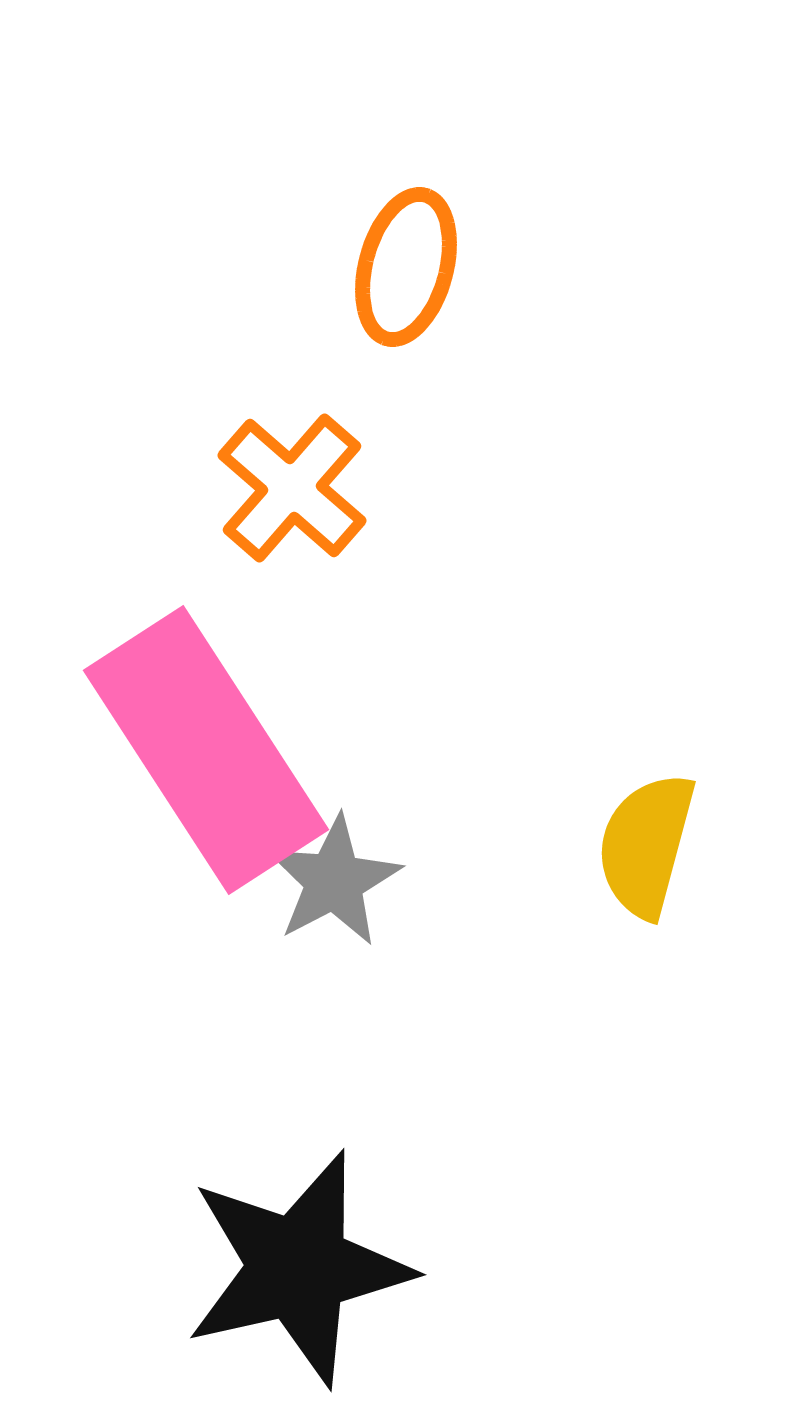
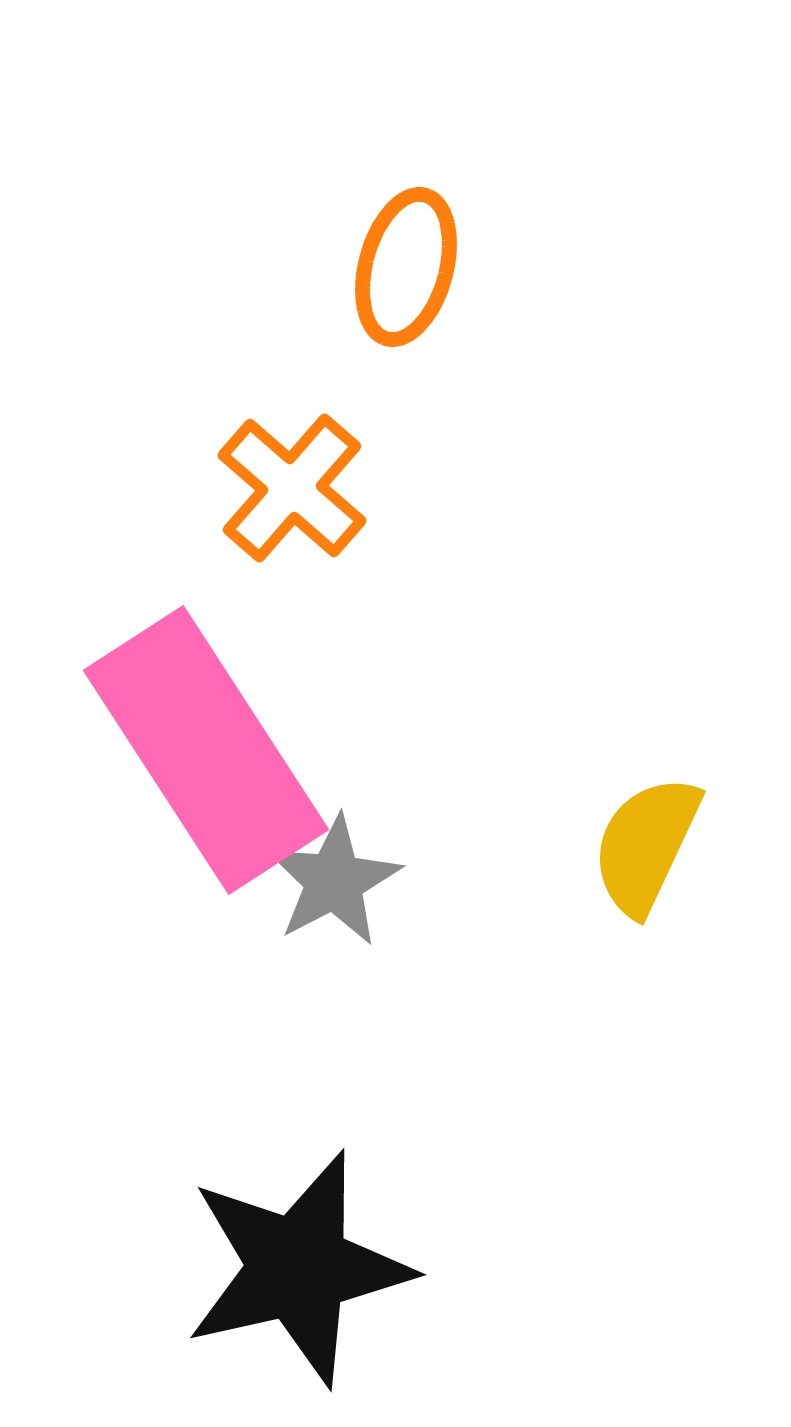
yellow semicircle: rotated 10 degrees clockwise
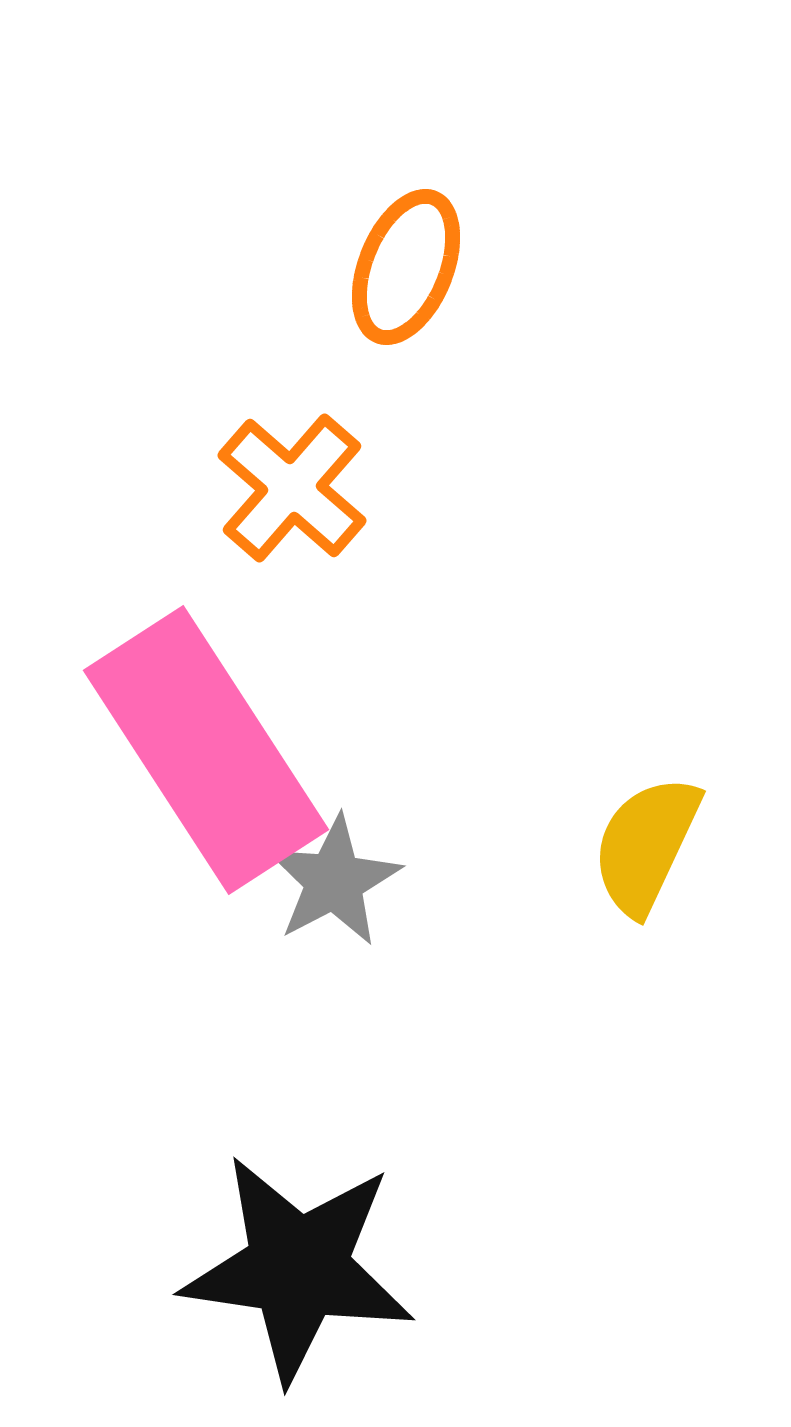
orange ellipse: rotated 7 degrees clockwise
black star: rotated 21 degrees clockwise
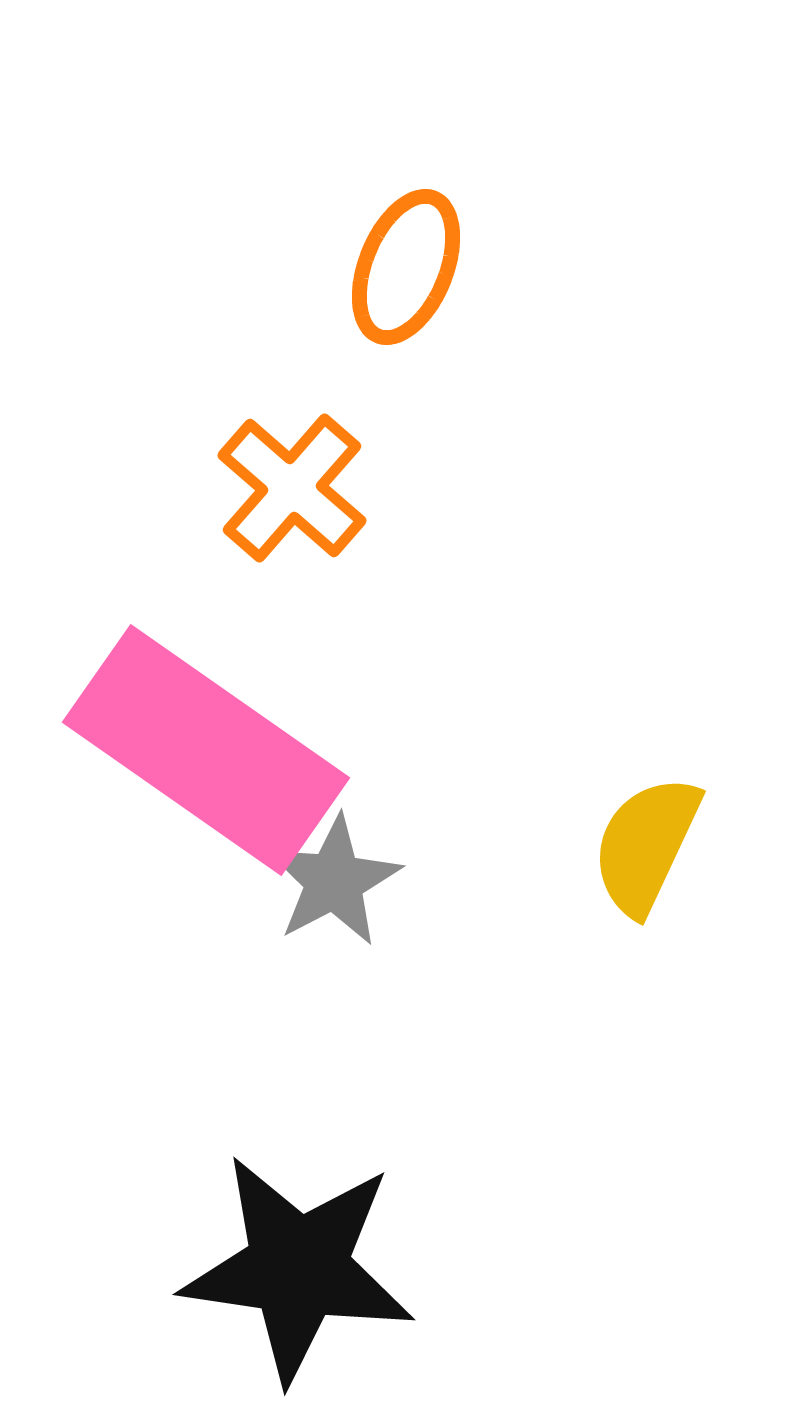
pink rectangle: rotated 22 degrees counterclockwise
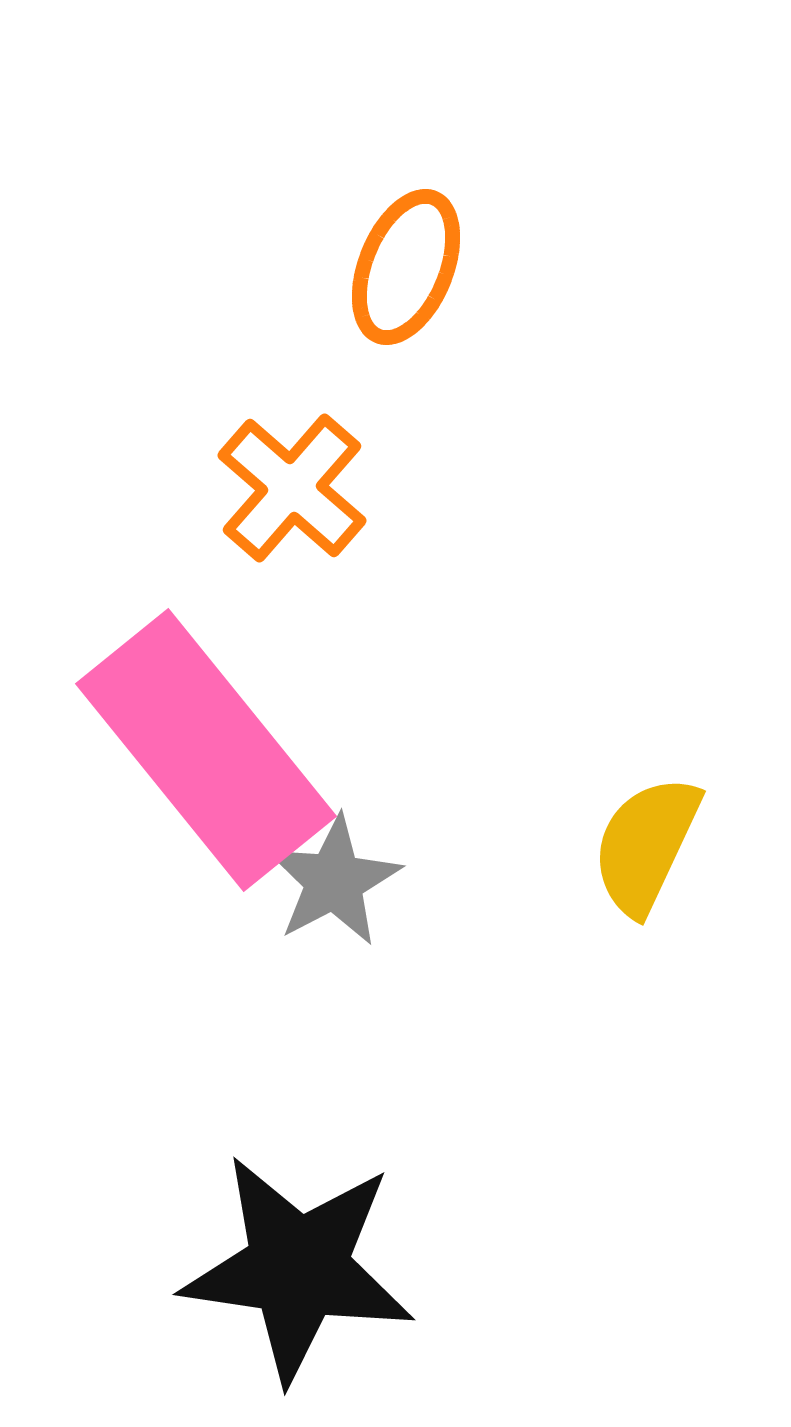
pink rectangle: rotated 16 degrees clockwise
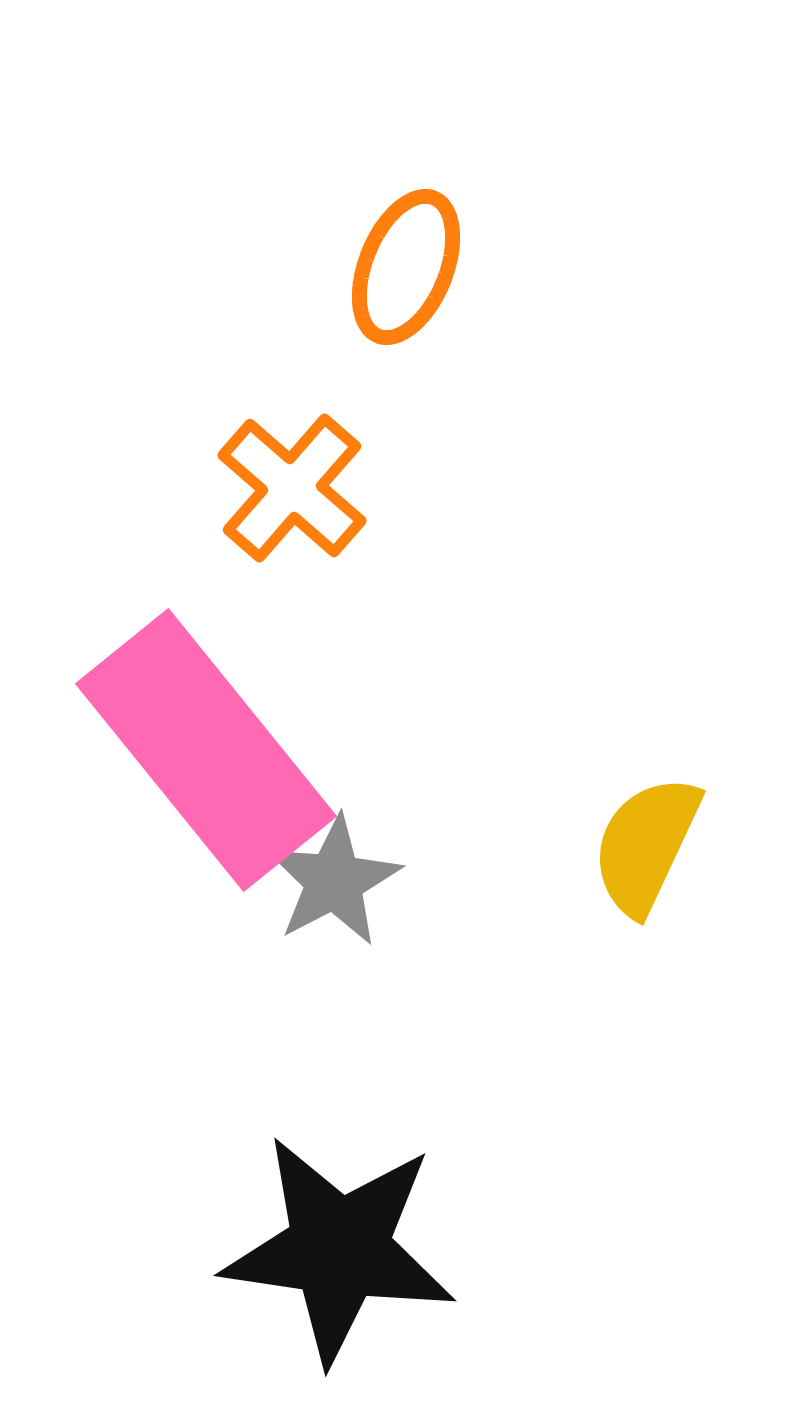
black star: moved 41 px right, 19 px up
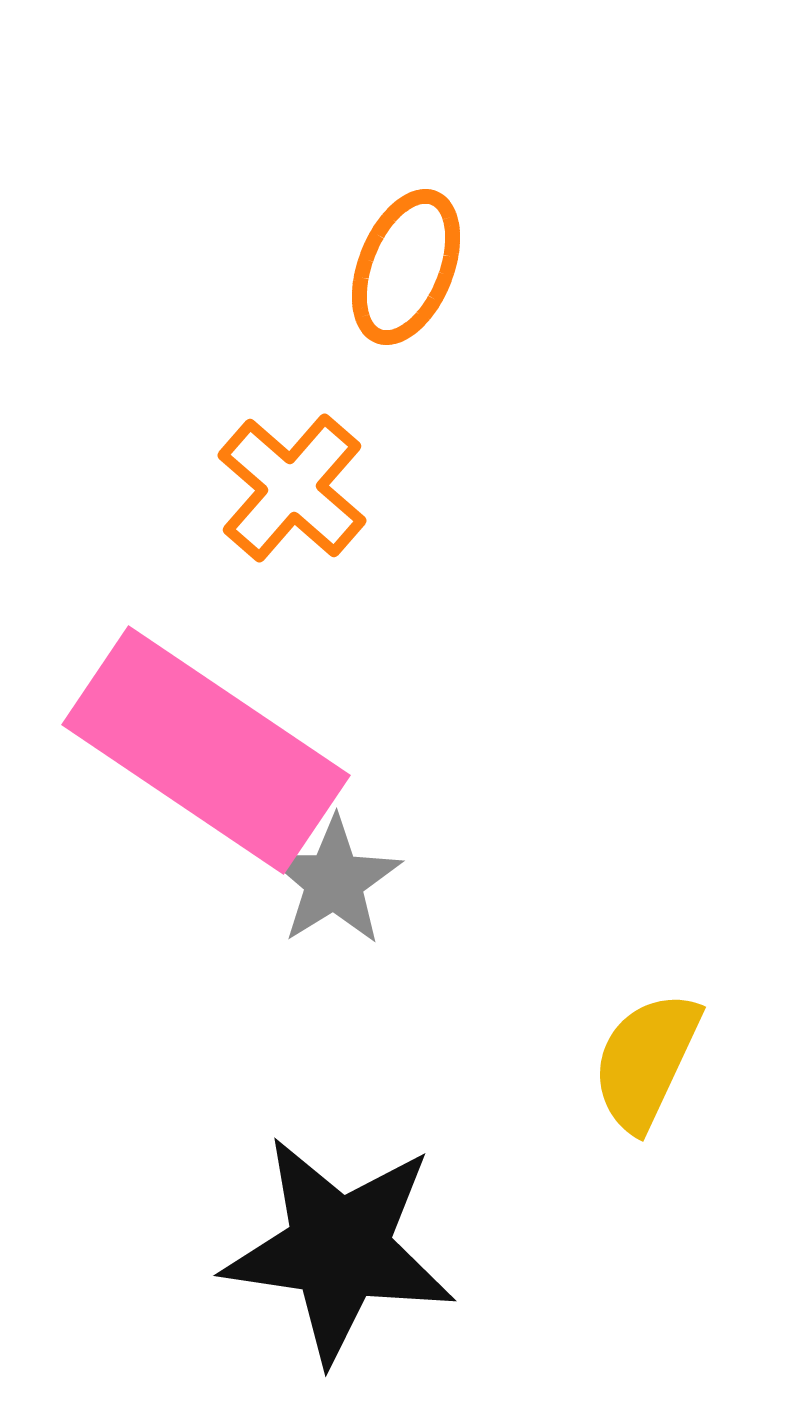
pink rectangle: rotated 17 degrees counterclockwise
yellow semicircle: moved 216 px down
gray star: rotated 4 degrees counterclockwise
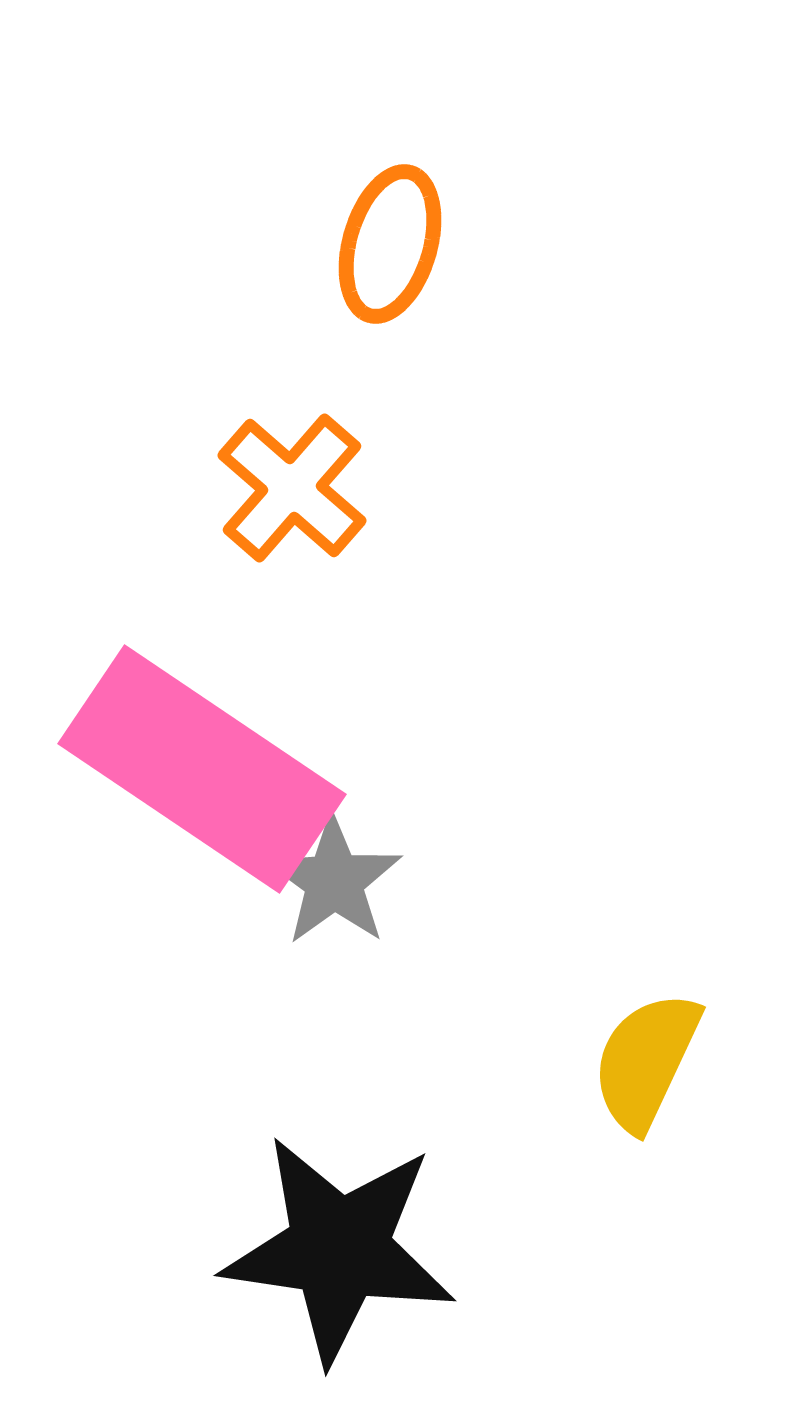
orange ellipse: moved 16 px left, 23 px up; rotated 6 degrees counterclockwise
pink rectangle: moved 4 px left, 19 px down
gray star: rotated 4 degrees counterclockwise
